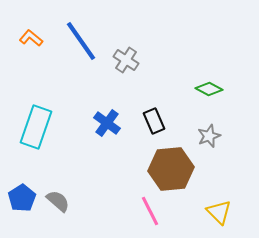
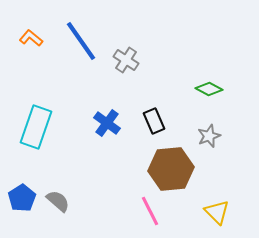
yellow triangle: moved 2 px left
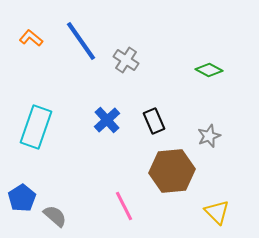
green diamond: moved 19 px up
blue cross: moved 3 px up; rotated 12 degrees clockwise
brown hexagon: moved 1 px right, 2 px down
gray semicircle: moved 3 px left, 15 px down
pink line: moved 26 px left, 5 px up
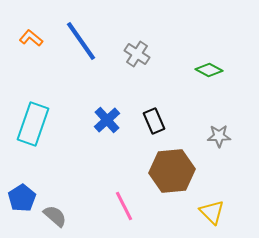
gray cross: moved 11 px right, 6 px up
cyan rectangle: moved 3 px left, 3 px up
gray star: moved 10 px right; rotated 20 degrees clockwise
yellow triangle: moved 5 px left
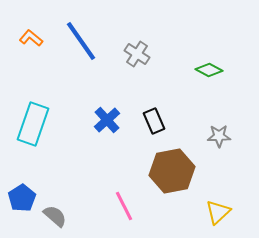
brown hexagon: rotated 6 degrees counterclockwise
yellow triangle: moved 6 px right; rotated 32 degrees clockwise
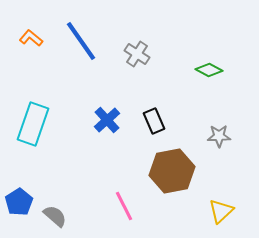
blue pentagon: moved 3 px left, 4 px down
yellow triangle: moved 3 px right, 1 px up
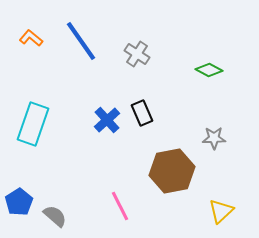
black rectangle: moved 12 px left, 8 px up
gray star: moved 5 px left, 2 px down
pink line: moved 4 px left
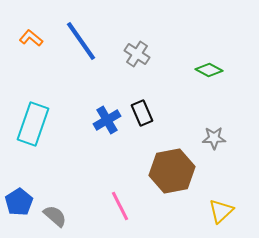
blue cross: rotated 12 degrees clockwise
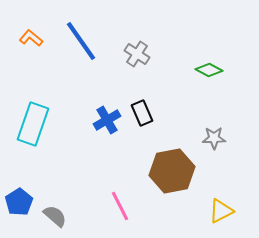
yellow triangle: rotated 16 degrees clockwise
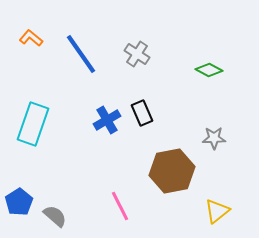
blue line: moved 13 px down
yellow triangle: moved 4 px left; rotated 12 degrees counterclockwise
